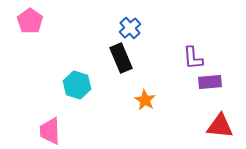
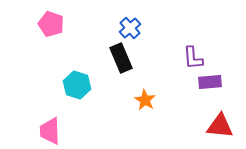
pink pentagon: moved 21 px right, 3 px down; rotated 15 degrees counterclockwise
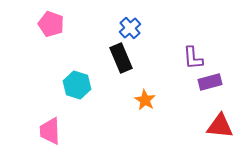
purple rectangle: rotated 10 degrees counterclockwise
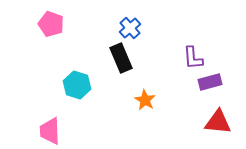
red triangle: moved 2 px left, 4 px up
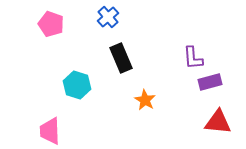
blue cross: moved 22 px left, 11 px up
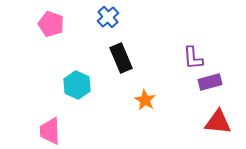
cyan hexagon: rotated 8 degrees clockwise
